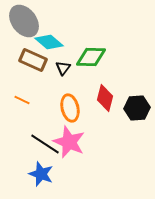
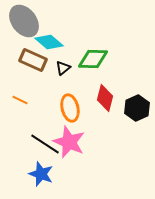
green diamond: moved 2 px right, 2 px down
black triangle: rotated 14 degrees clockwise
orange line: moved 2 px left
black hexagon: rotated 20 degrees counterclockwise
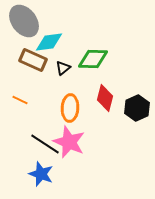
cyan diamond: rotated 48 degrees counterclockwise
orange ellipse: rotated 16 degrees clockwise
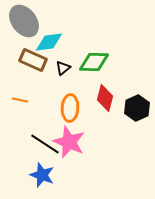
green diamond: moved 1 px right, 3 px down
orange line: rotated 14 degrees counterclockwise
blue star: moved 1 px right, 1 px down
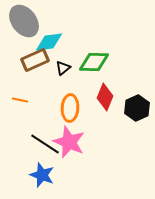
brown rectangle: moved 2 px right; rotated 48 degrees counterclockwise
red diamond: moved 1 px up; rotated 8 degrees clockwise
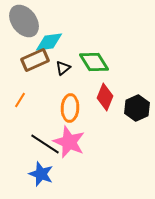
green diamond: rotated 56 degrees clockwise
orange line: rotated 70 degrees counterclockwise
blue star: moved 1 px left, 1 px up
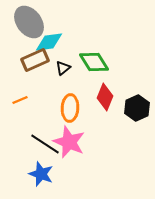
gray ellipse: moved 5 px right, 1 px down
orange line: rotated 35 degrees clockwise
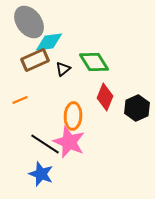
black triangle: moved 1 px down
orange ellipse: moved 3 px right, 8 px down
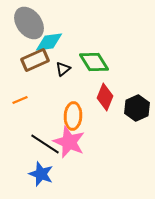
gray ellipse: moved 1 px down
